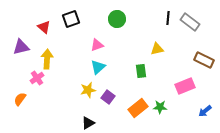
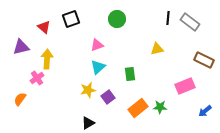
green rectangle: moved 11 px left, 3 px down
purple square: rotated 16 degrees clockwise
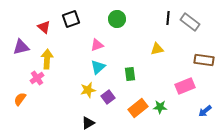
brown rectangle: rotated 18 degrees counterclockwise
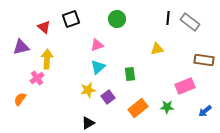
green star: moved 7 px right
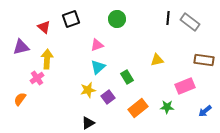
yellow triangle: moved 11 px down
green rectangle: moved 3 px left, 3 px down; rotated 24 degrees counterclockwise
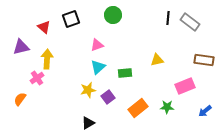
green circle: moved 4 px left, 4 px up
green rectangle: moved 2 px left, 4 px up; rotated 64 degrees counterclockwise
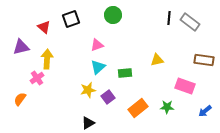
black line: moved 1 px right
pink rectangle: rotated 42 degrees clockwise
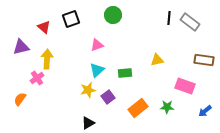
cyan triangle: moved 1 px left, 3 px down
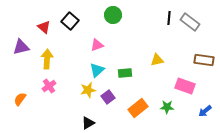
black square: moved 1 px left, 2 px down; rotated 30 degrees counterclockwise
pink cross: moved 12 px right, 8 px down
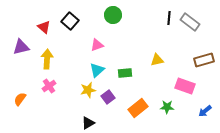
brown rectangle: rotated 24 degrees counterclockwise
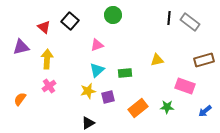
yellow star: moved 1 px down
purple square: rotated 24 degrees clockwise
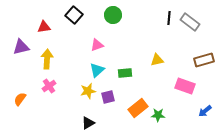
black square: moved 4 px right, 6 px up
red triangle: rotated 48 degrees counterclockwise
green star: moved 9 px left, 8 px down
